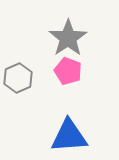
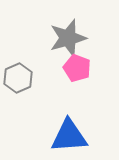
gray star: rotated 18 degrees clockwise
pink pentagon: moved 9 px right, 3 px up
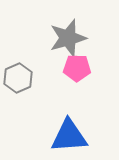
pink pentagon: rotated 20 degrees counterclockwise
